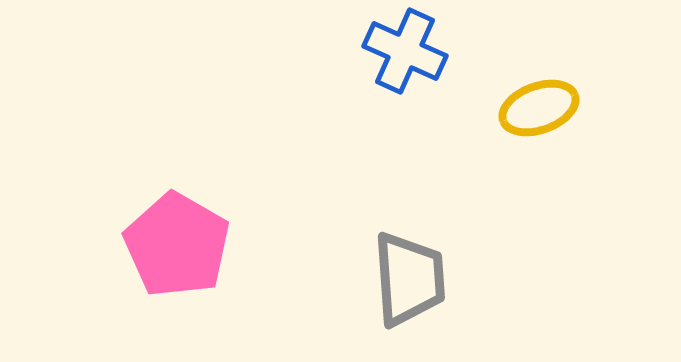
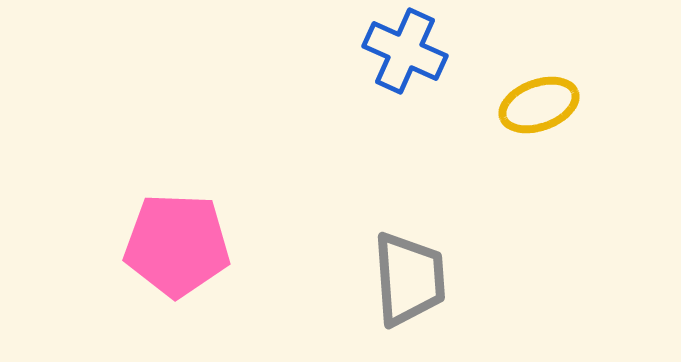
yellow ellipse: moved 3 px up
pink pentagon: rotated 28 degrees counterclockwise
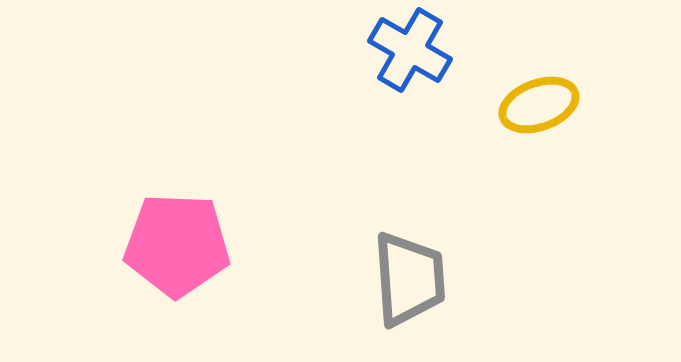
blue cross: moved 5 px right, 1 px up; rotated 6 degrees clockwise
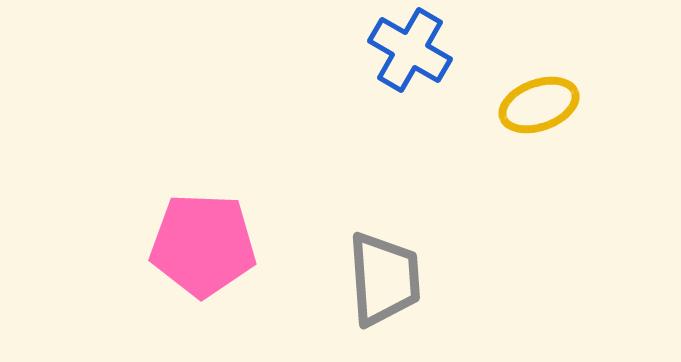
pink pentagon: moved 26 px right
gray trapezoid: moved 25 px left
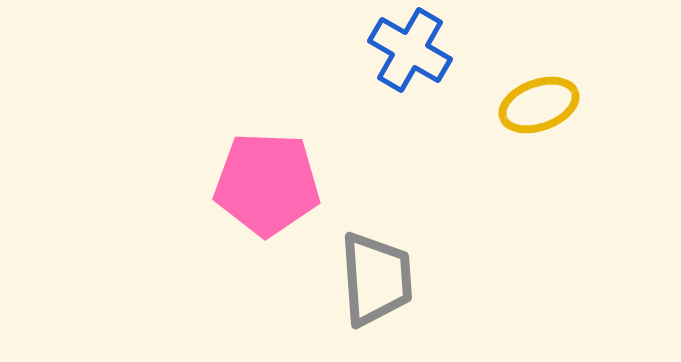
pink pentagon: moved 64 px right, 61 px up
gray trapezoid: moved 8 px left
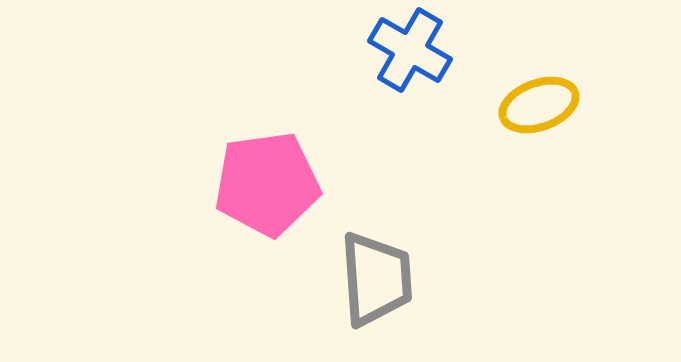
pink pentagon: rotated 10 degrees counterclockwise
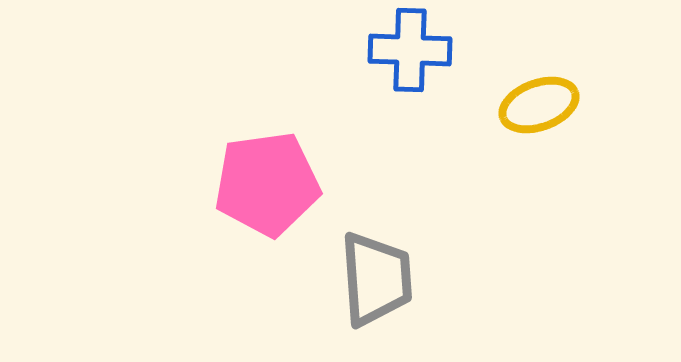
blue cross: rotated 28 degrees counterclockwise
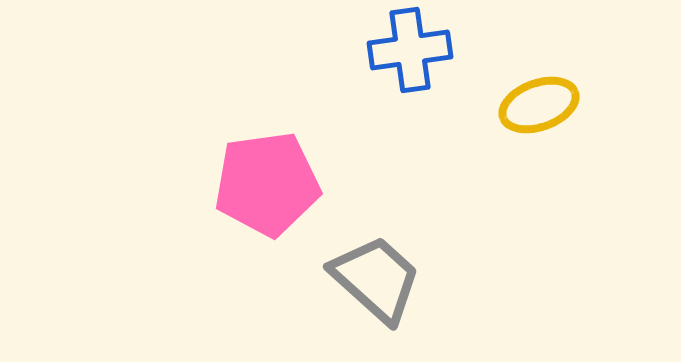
blue cross: rotated 10 degrees counterclockwise
gray trapezoid: rotated 44 degrees counterclockwise
